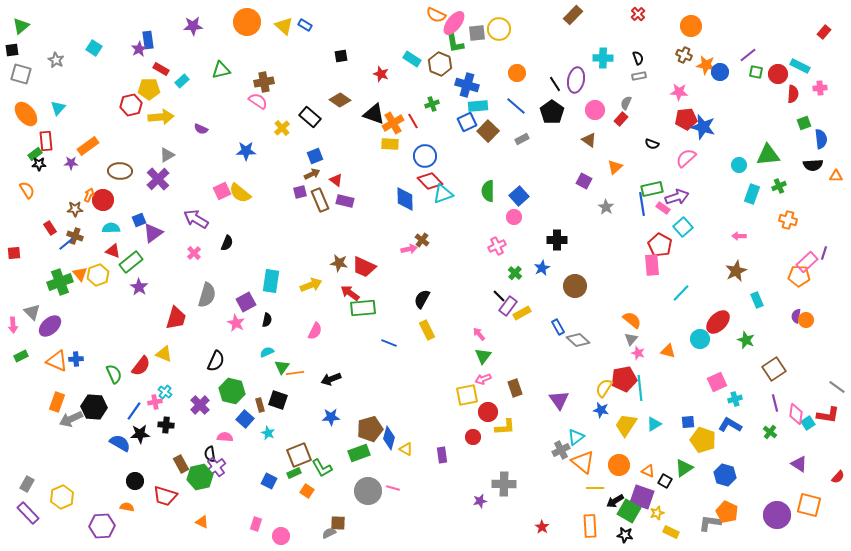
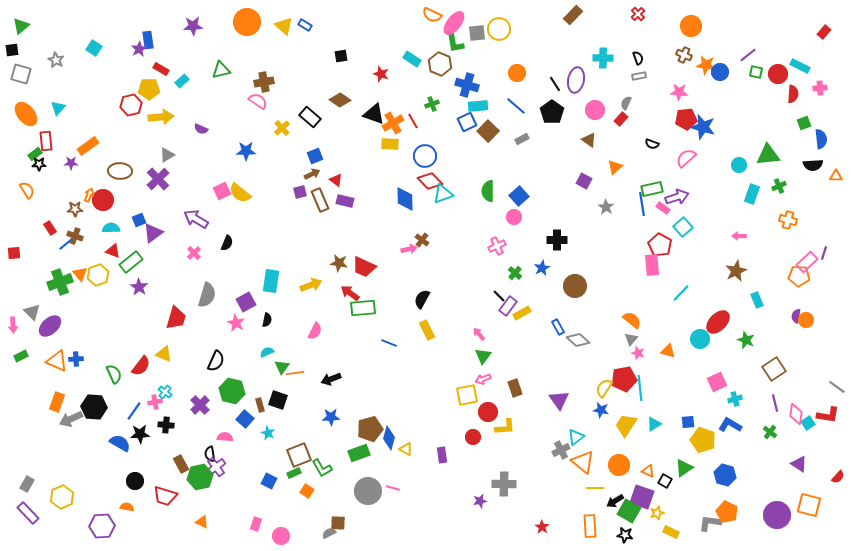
orange semicircle at (436, 15): moved 4 px left
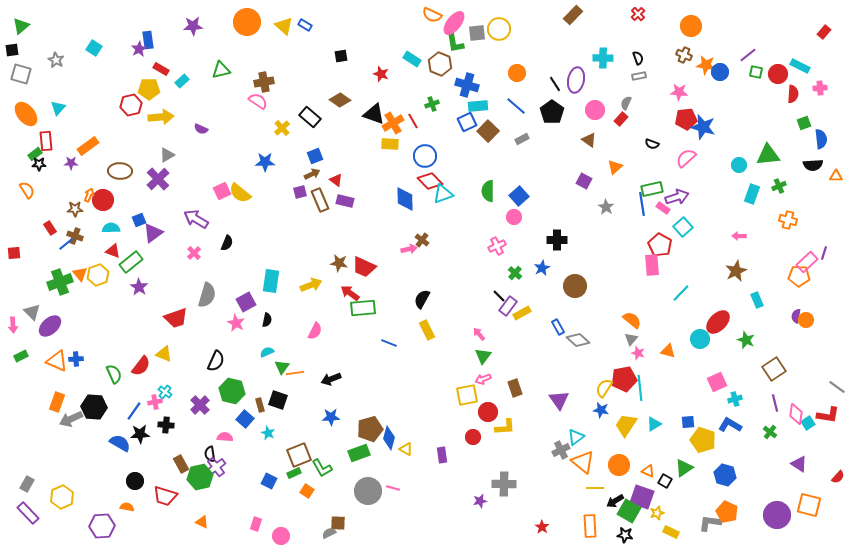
blue star at (246, 151): moved 19 px right, 11 px down
red trapezoid at (176, 318): rotated 55 degrees clockwise
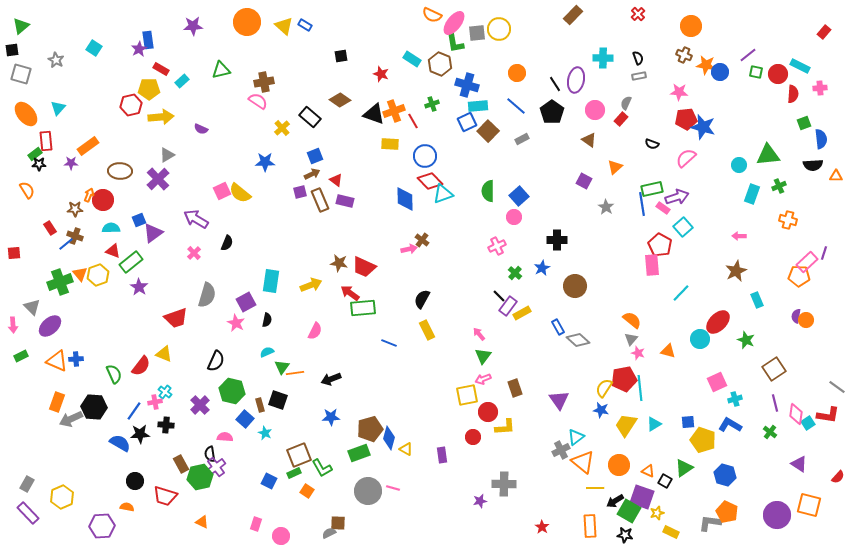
orange cross at (393, 123): moved 1 px right, 12 px up; rotated 10 degrees clockwise
gray triangle at (32, 312): moved 5 px up
cyan star at (268, 433): moved 3 px left
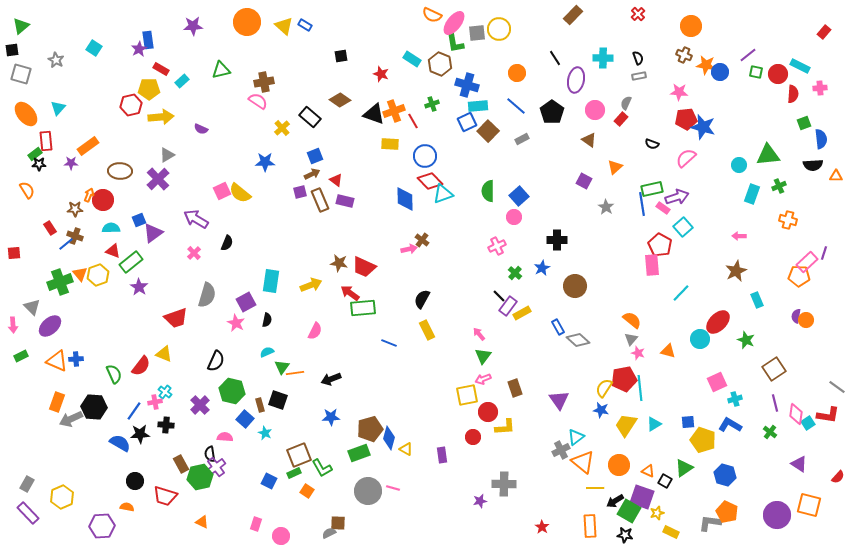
black line at (555, 84): moved 26 px up
